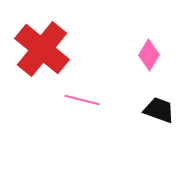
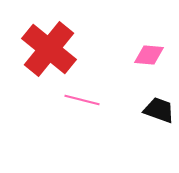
red cross: moved 7 px right
pink diamond: rotated 64 degrees clockwise
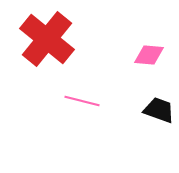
red cross: moved 2 px left, 10 px up
pink line: moved 1 px down
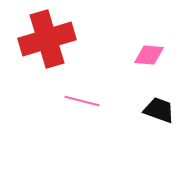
red cross: rotated 34 degrees clockwise
